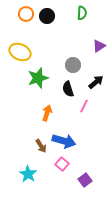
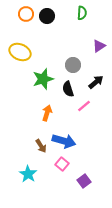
green star: moved 5 px right, 1 px down
pink line: rotated 24 degrees clockwise
purple square: moved 1 px left, 1 px down
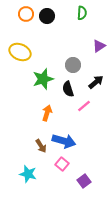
cyan star: rotated 18 degrees counterclockwise
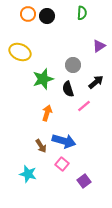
orange circle: moved 2 px right
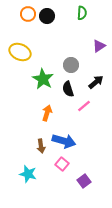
gray circle: moved 2 px left
green star: rotated 25 degrees counterclockwise
brown arrow: rotated 24 degrees clockwise
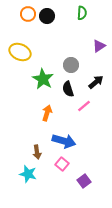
brown arrow: moved 4 px left, 6 px down
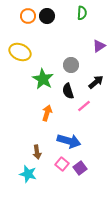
orange circle: moved 2 px down
black semicircle: moved 2 px down
blue arrow: moved 5 px right
purple square: moved 4 px left, 13 px up
